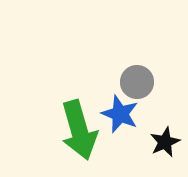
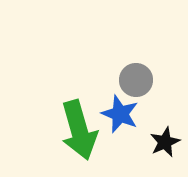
gray circle: moved 1 px left, 2 px up
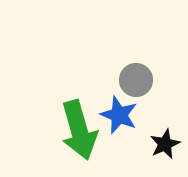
blue star: moved 1 px left, 1 px down
black star: moved 2 px down
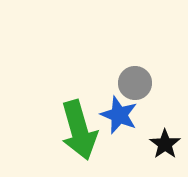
gray circle: moved 1 px left, 3 px down
black star: rotated 12 degrees counterclockwise
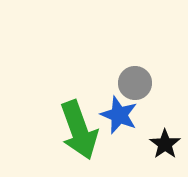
green arrow: rotated 4 degrees counterclockwise
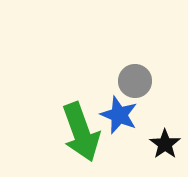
gray circle: moved 2 px up
green arrow: moved 2 px right, 2 px down
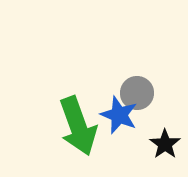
gray circle: moved 2 px right, 12 px down
green arrow: moved 3 px left, 6 px up
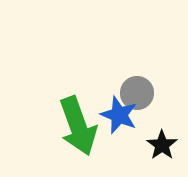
black star: moved 3 px left, 1 px down
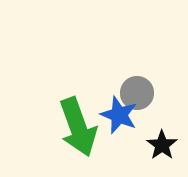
green arrow: moved 1 px down
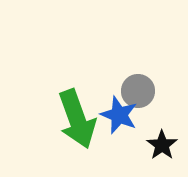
gray circle: moved 1 px right, 2 px up
green arrow: moved 1 px left, 8 px up
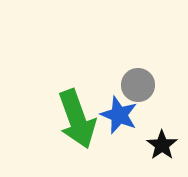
gray circle: moved 6 px up
